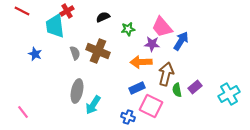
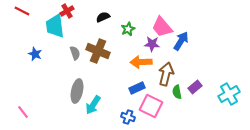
green star: rotated 16 degrees counterclockwise
green semicircle: moved 2 px down
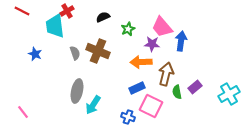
blue arrow: rotated 24 degrees counterclockwise
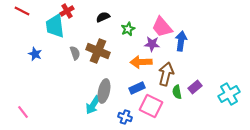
gray ellipse: moved 27 px right
blue cross: moved 3 px left
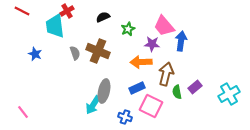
pink trapezoid: moved 2 px right, 1 px up
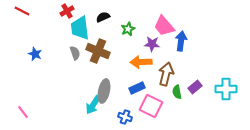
cyan trapezoid: moved 25 px right, 2 px down
cyan cross: moved 3 px left, 5 px up; rotated 30 degrees clockwise
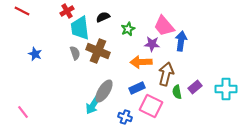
gray ellipse: rotated 20 degrees clockwise
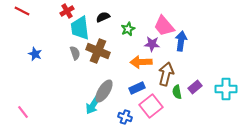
pink square: rotated 25 degrees clockwise
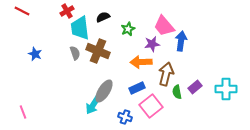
purple star: rotated 14 degrees counterclockwise
pink line: rotated 16 degrees clockwise
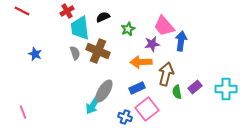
pink square: moved 4 px left, 3 px down
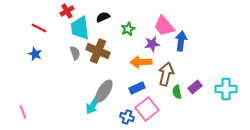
red line: moved 17 px right, 17 px down
blue cross: moved 2 px right
